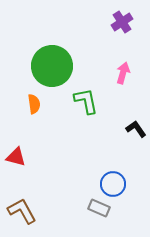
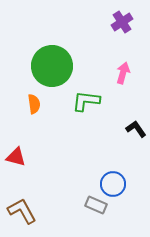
green L-shape: rotated 72 degrees counterclockwise
gray rectangle: moved 3 px left, 3 px up
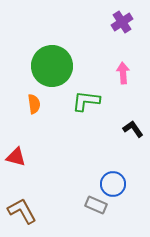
pink arrow: rotated 20 degrees counterclockwise
black L-shape: moved 3 px left
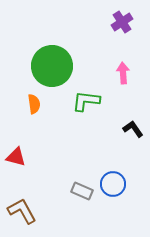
gray rectangle: moved 14 px left, 14 px up
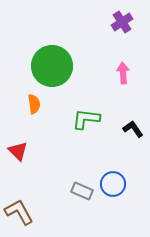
green L-shape: moved 18 px down
red triangle: moved 2 px right, 6 px up; rotated 30 degrees clockwise
brown L-shape: moved 3 px left, 1 px down
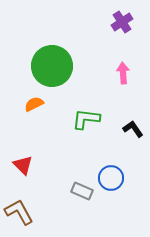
orange semicircle: rotated 108 degrees counterclockwise
red triangle: moved 5 px right, 14 px down
blue circle: moved 2 px left, 6 px up
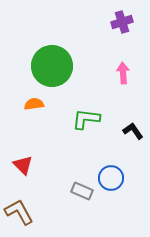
purple cross: rotated 15 degrees clockwise
orange semicircle: rotated 18 degrees clockwise
black L-shape: moved 2 px down
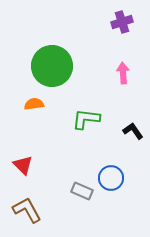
brown L-shape: moved 8 px right, 2 px up
